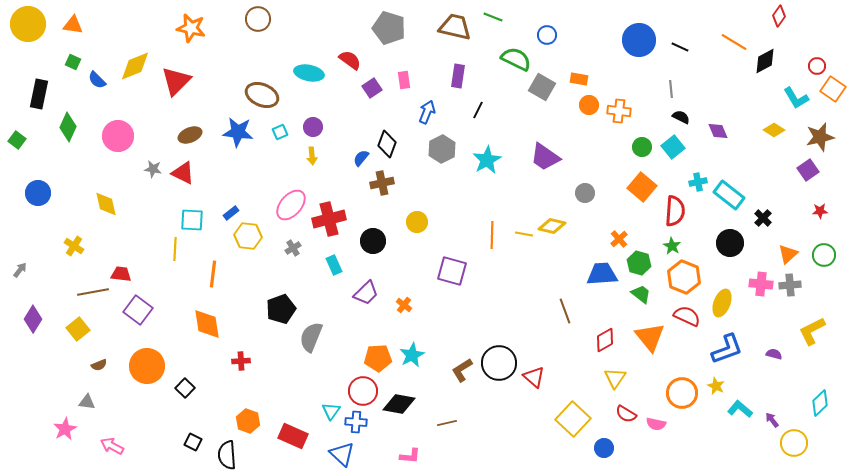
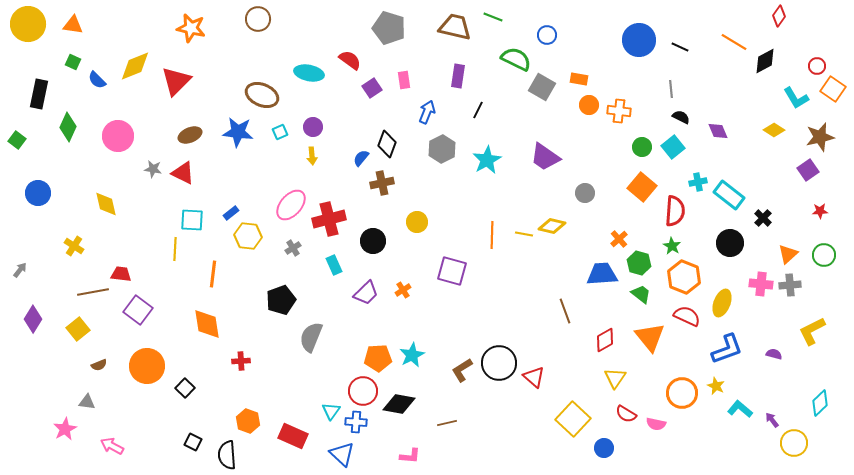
orange cross at (404, 305): moved 1 px left, 15 px up; rotated 21 degrees clockwise
black pentagon at (281, 309): moved 9 px up
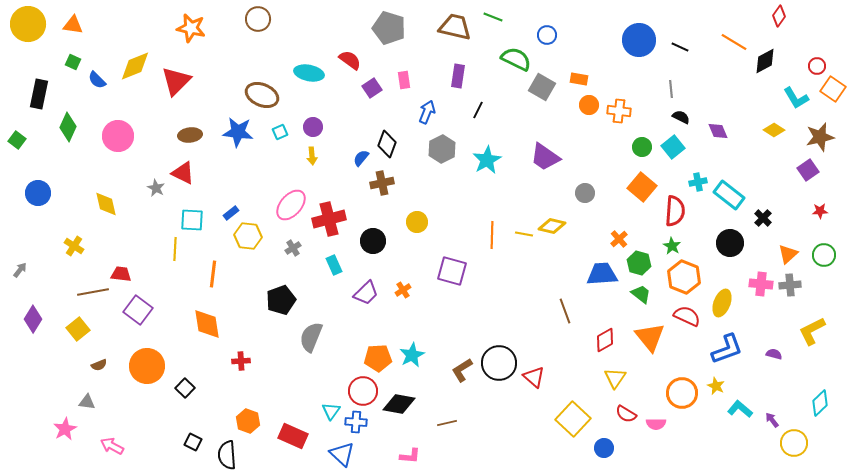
brown ellipse at (190, 135): rotated 15 degrees clockwise
gray star at (153, 169): moved 3 px right, 19 px down; rotated 18 degrees clockwise
pink semicircle at (656, 424): rotated 12 degrees counterclockwise
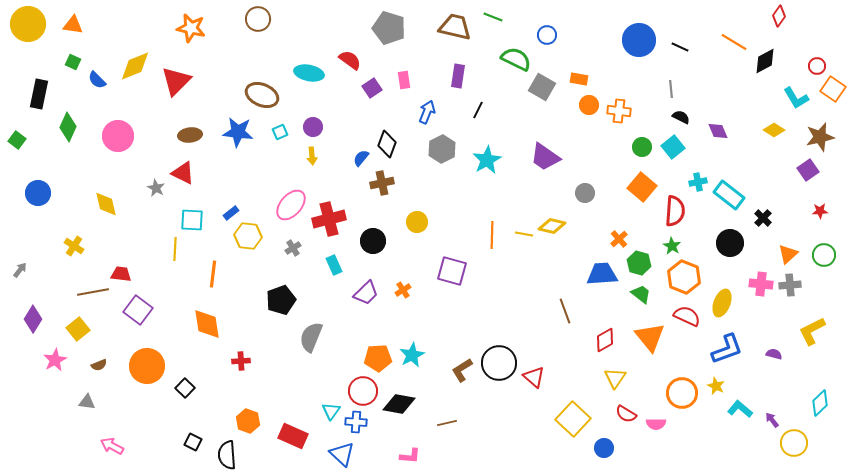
pink star at (65, 429): moved 10 px left, 69 px up
